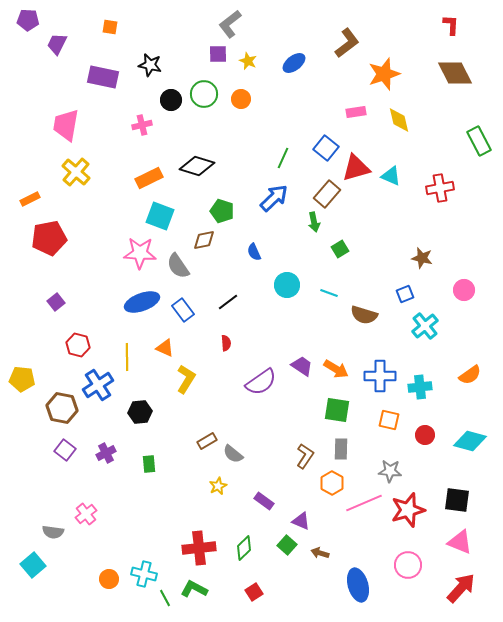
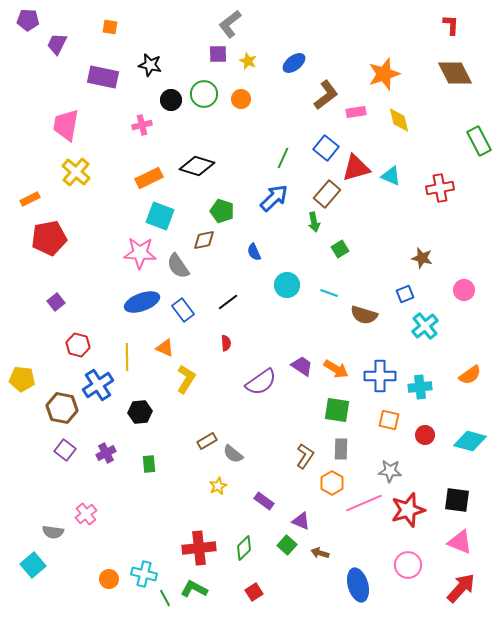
brown L-shape at (347, 43): moved 21 px left, 52 px down
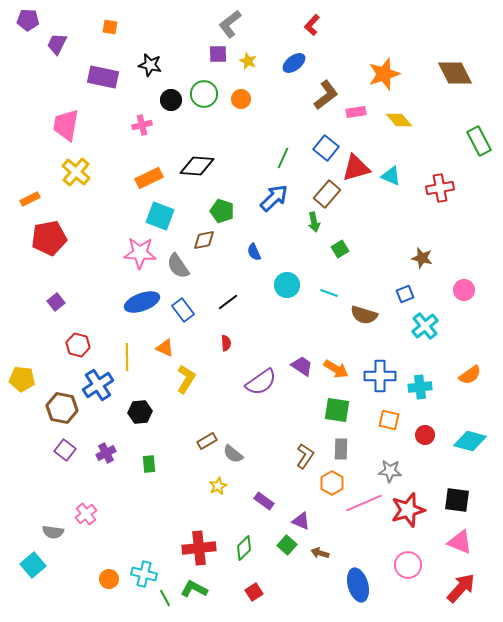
red L-shape at (451, 25): moved 139 px left; rotated 140 degrees counterclockwise
yellow diamond at (399, 120): rotated 28 degrees counterclockwise
black diamond at (197, 166): rotated 12 degrees counterclockwise
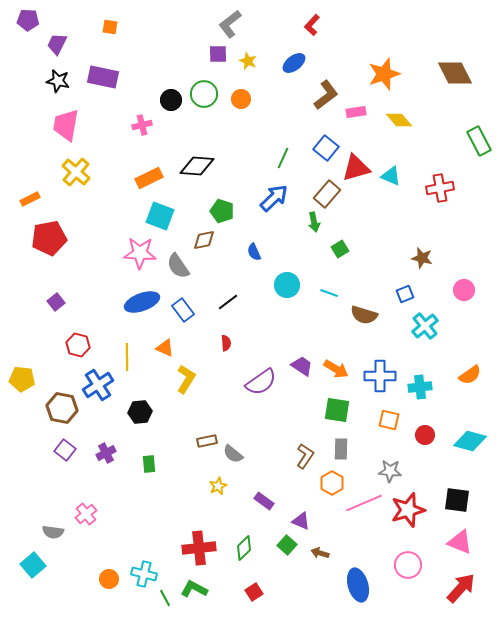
black star at (150, 65): moved 92 px left, 16 px down
brown rectangle at (207, 441): rotated 18 degrees clockwise
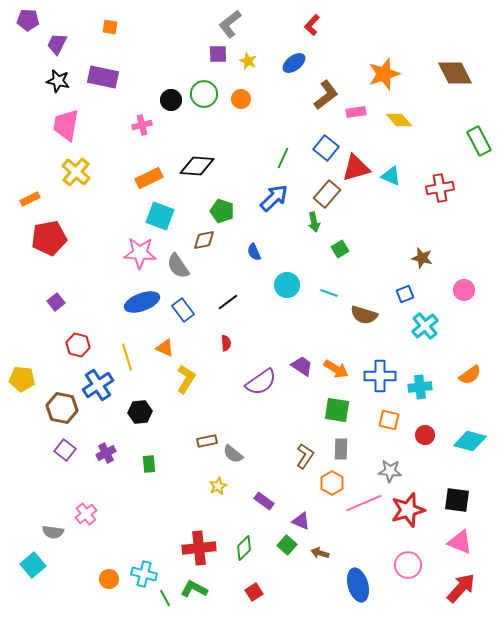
yellow line at (127, 357): rotated 16 degrees counterclockwise
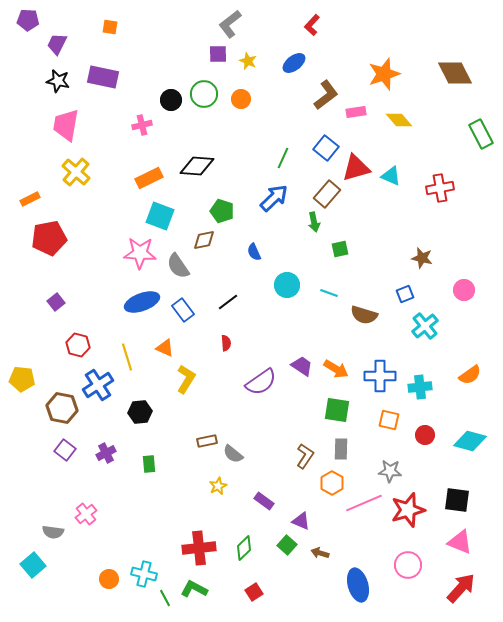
green rectangle at (479, 141): moved 2 px right, 7 px up
green square at (340, 249): rotated 18 degrees clockwise
